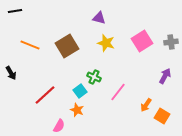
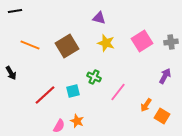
cyan square: moved 7 px left; rotated 24 degrees clockwise
orange star: moved 11 px down
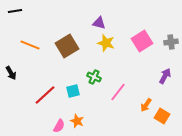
purple triangle: moved 5 px down
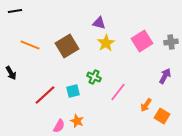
yellow star: rotated 24 degrees clockwise
